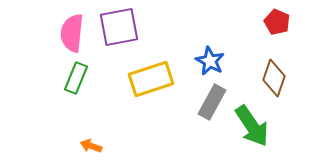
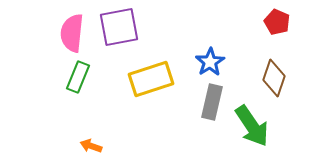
blue star: moved 1 px down; rotated 12 degrees clockwise
green rectangle: moved 2 px right, 1 px up
gray rectangle: rotated 16 degrees counterclockwise
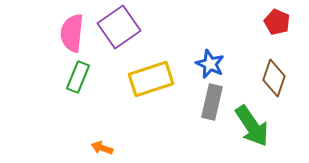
purple square: rotated 24 degrees counterclockwise
blue star: moved 2 px down; rotated 16 degrees counterclockwise
orange arrow: moved 11 px right, 2 px down
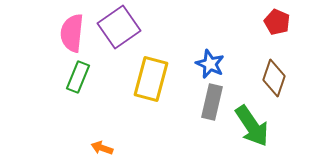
yellow rectangle: rotated 57 degrees counterclockwise
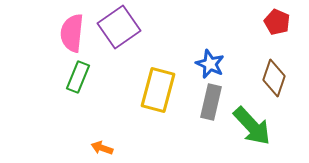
yellow rectangle: moved 7 px right, 11 px down
gray rectangle: moved 1 px left
green arrow: rotated 9 degrees counterclockwise
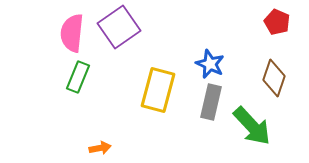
orange arrow: moved 2 px left; rotated 150 degrees clockwise
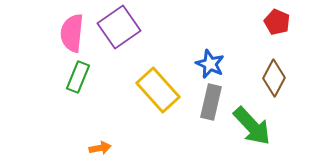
brown diamond: rotated 9 degrees clockwise
yellow rectangle: rotated 57 degrees counterclockwise
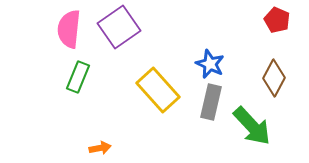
red pentagon: moved 2 px up
pink semicircle: moved 3 px left, 4 px up
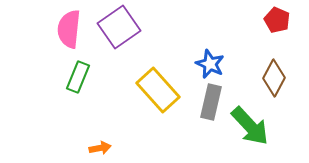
green arrow: moved 2 px left
